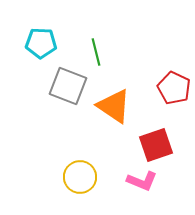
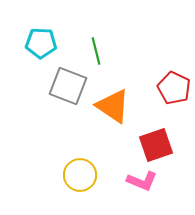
green line: moved 1 px up
orange triangle: moved 1 px left
yellow circle: moved 2 px up
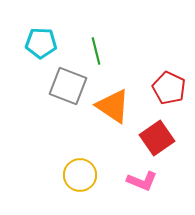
red pentagon: moved 5 px left
red square: moved 1 px right, 7 px up; rotated 16 degrees counterclockwise
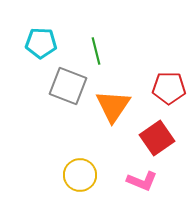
red pentagon: rotated 24 degrees counterclockwise
orange triangle: rotated 30 degrees clockwise
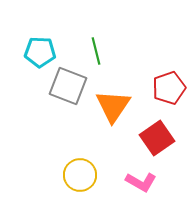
cyan pentagon: moved 1 px left, 9 px down
red pentagon: rotated 20 degrees counterclockwise
pink L-shape: moved 1 px left, 1 px down; rotated 8 degrees clockwise
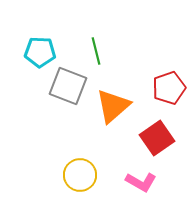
orange triangle: rotated 15 degrees clockwise
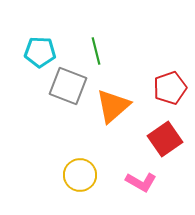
red pentagon: moved 1 px right
red square: moved 8 px right, 1 px down
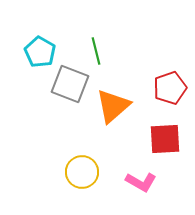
cyan pentagon: rotated 28 degrees clockwise
gray square: moved 2 px right, 2 px up
red square: rotated 32 degrees clockwise
yellow circle: moved 2 px right, 3 px up
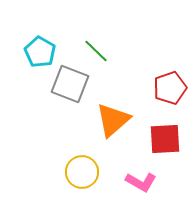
green line: rotated 32 degrees counterclockwise
orange triangle: moved 14 px down
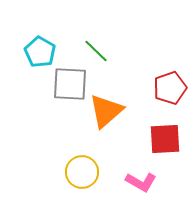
gray square: rotated 18 degrees counterclockwise
orange triangle: moved 7 px left, 9 px up
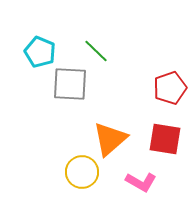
cyan pentagon: rotated 8 degrees counterclockwise
orange triangle: moved 4 px right, 28 px down
red square: rotated 12 degrees clockwise
